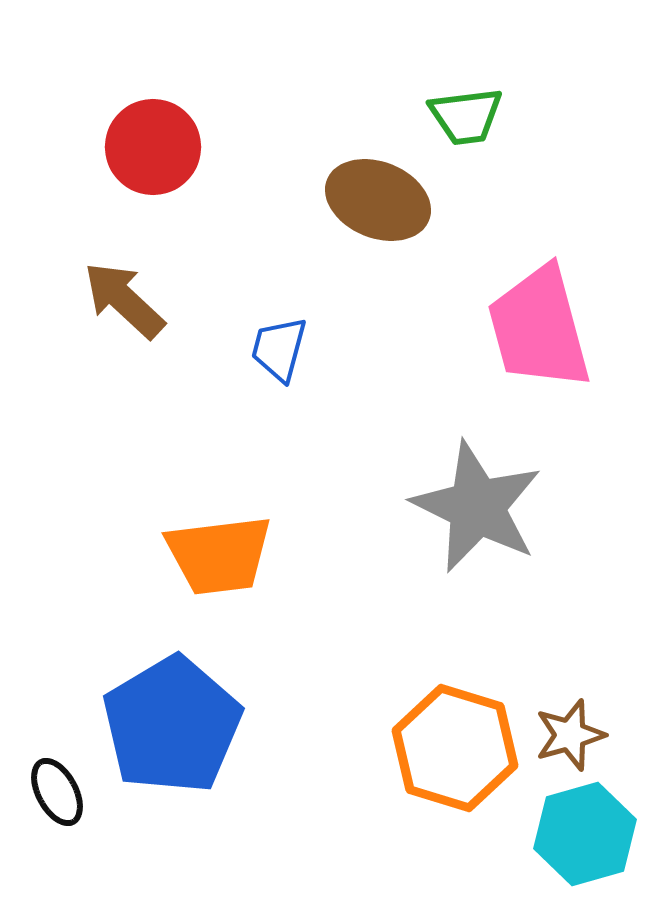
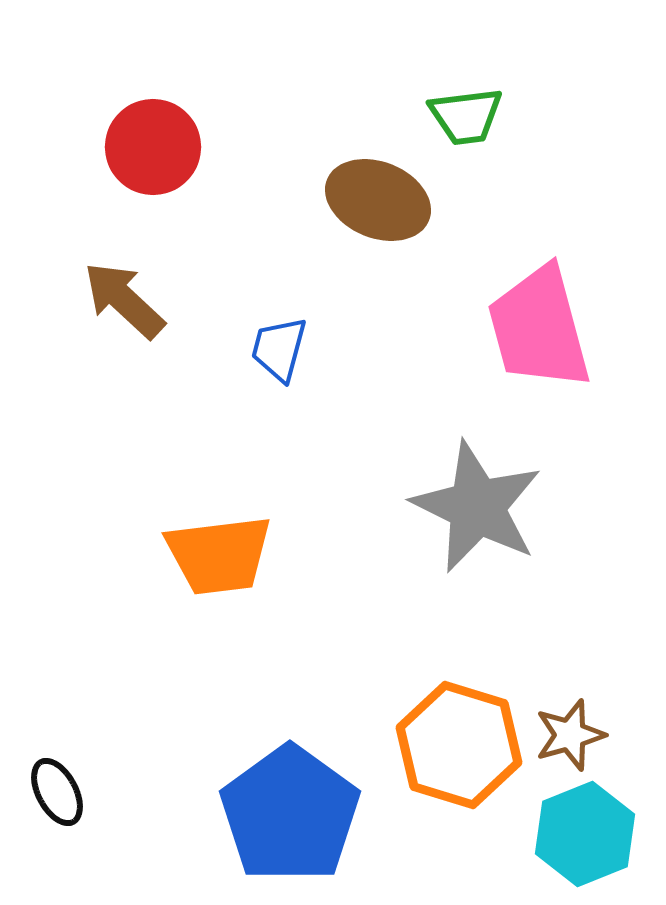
blue pentagon: moved 118 px right, 89 px down; rotated 5 degrees counterclockwise
orange hexagon: moved 4 px right, 3 px up
cyan hexagon: rotated 6 degrees counterclockwise
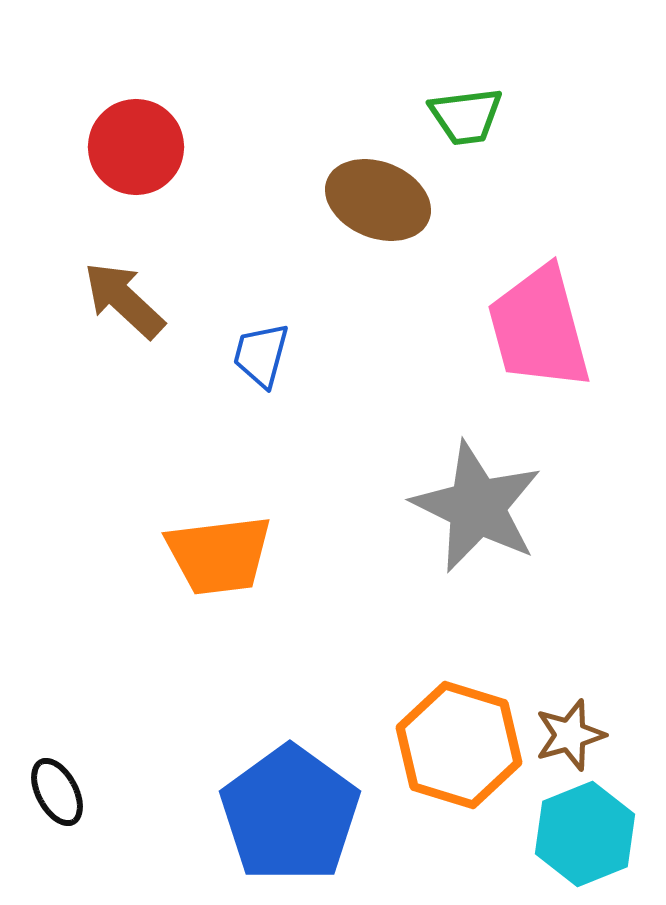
red circle: moved 17 px left
blue trapezoid: moved 18 px left, 6 px down
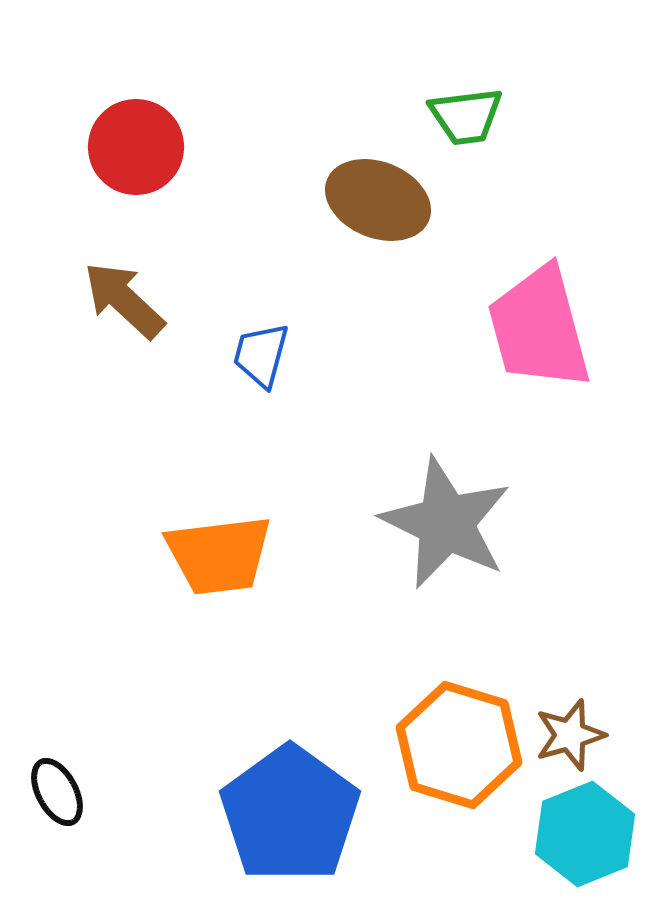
gray star: moved 31 px left, 16 px down
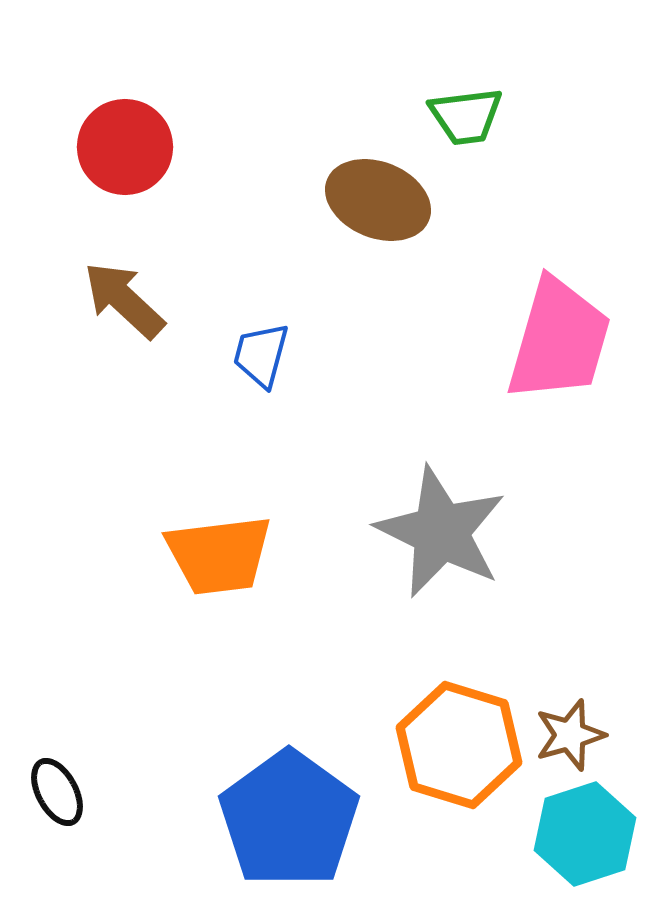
red circle: moved 11 px left
pink trapezoid: moved 20 px right, 12 px down; rotated 149 degrees counterclockwise
gray star: moved 5 px left, 9 px down
blue pentagon: moved 1 px left, 5 px down
cyan hexagon: rotated 4 degrees clockwise
